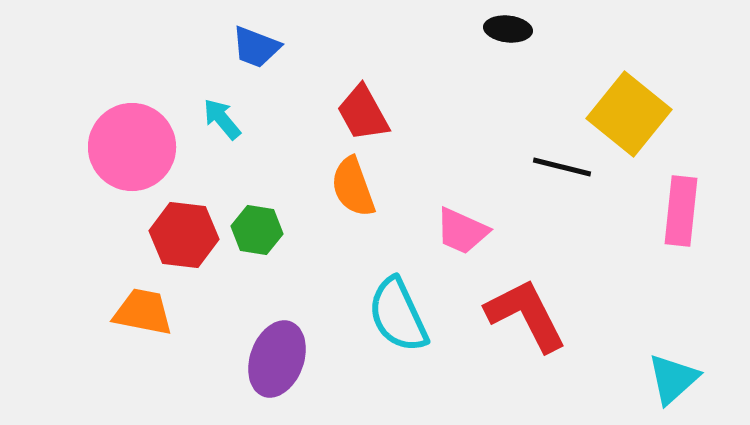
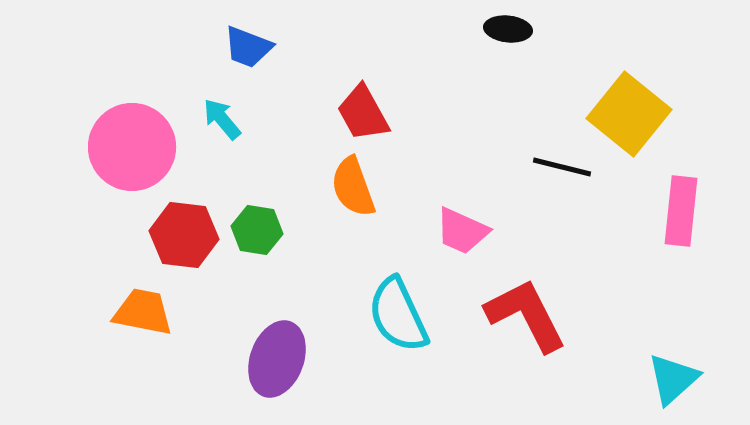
blue trapezoid: moved 8 px left
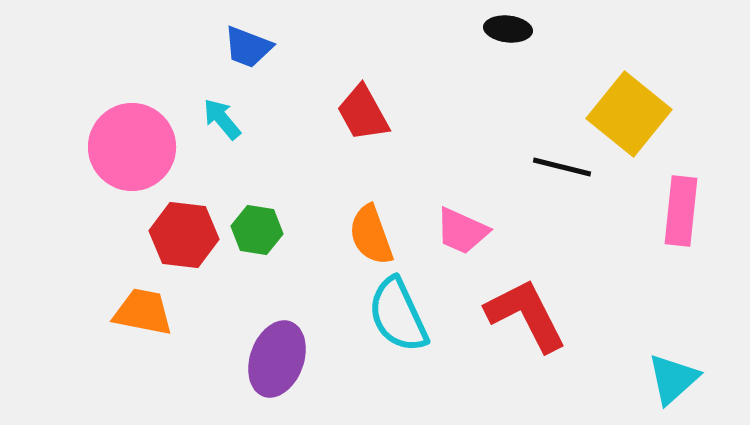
orange semicircle: moved 18 px right, 48 px down
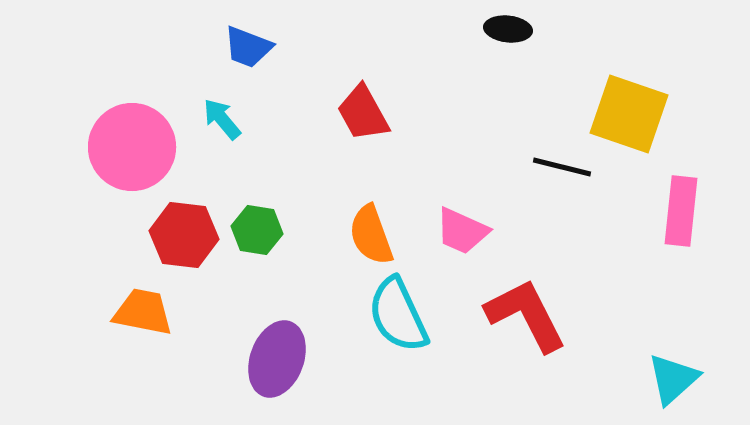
yellow square: rotated 20 degrees counterclockwise
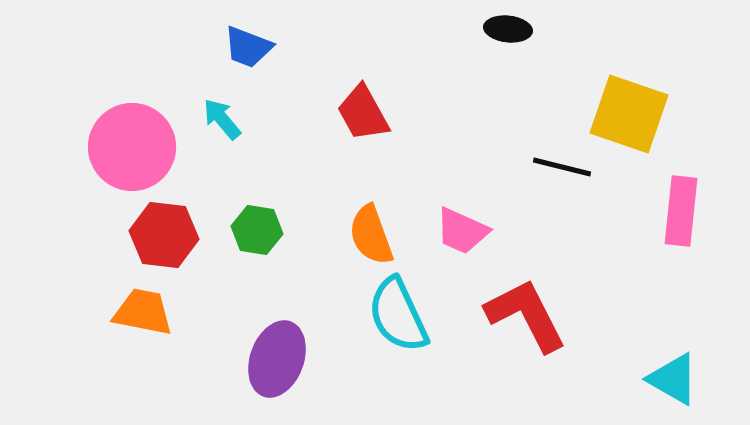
red hexagon: moved 20 px left
cyan triangle: rotated 48 degrees counterclockwise
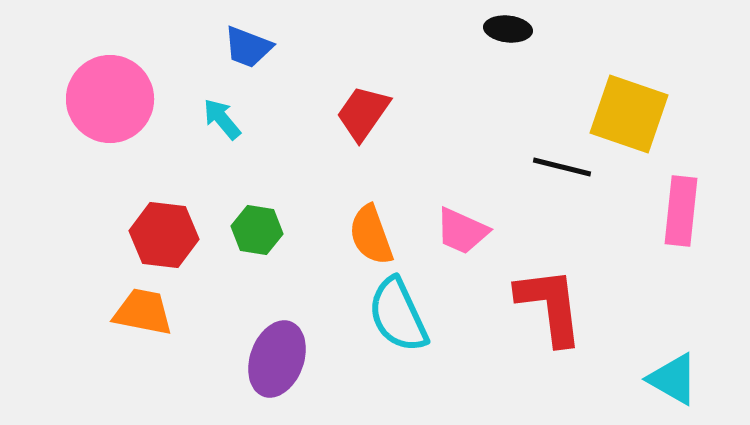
red trapezoid: rotated 64 degrees clockwise
pink circle: moved 22 px left, 48 px up
red L-shape: moved 24 px right, 9 px up; rotated 20 degrees clockwise
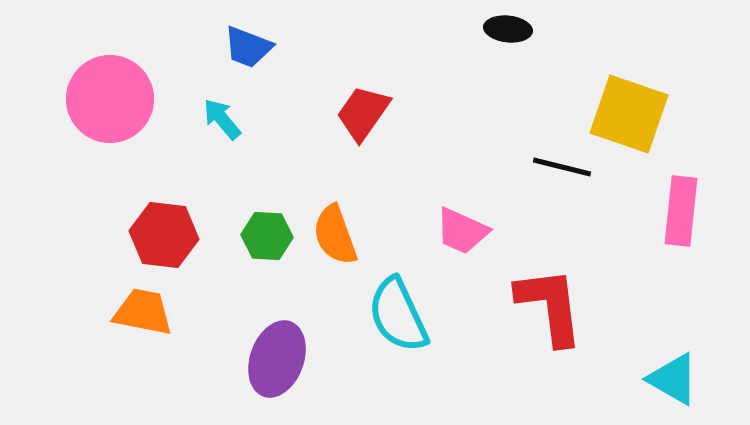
green hexagon: moved 10 px right, 6 px down; rotated 6 degrees counterclockwise
orange semicircle: moved 36 px left
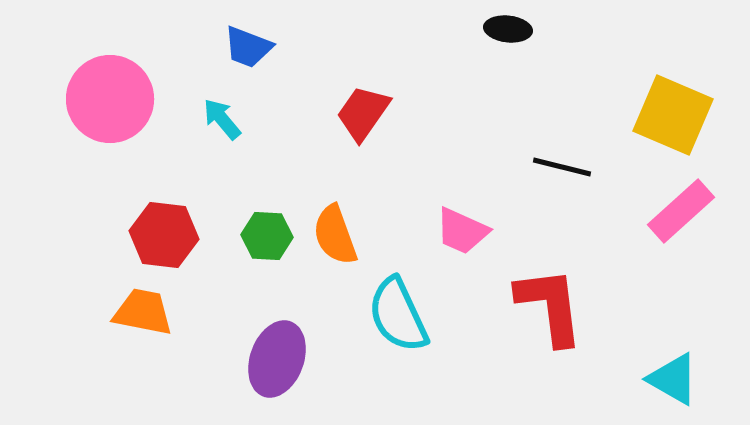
yellow square: moved 44 px right, 1 px down; rotated 4 degrees clockwise
pink rectangle: rotated 42 degrees clockwise
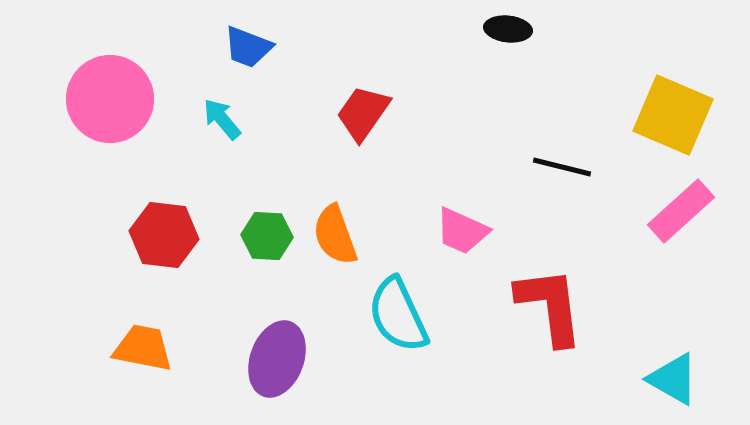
orange trapezoid: moved 36 px down
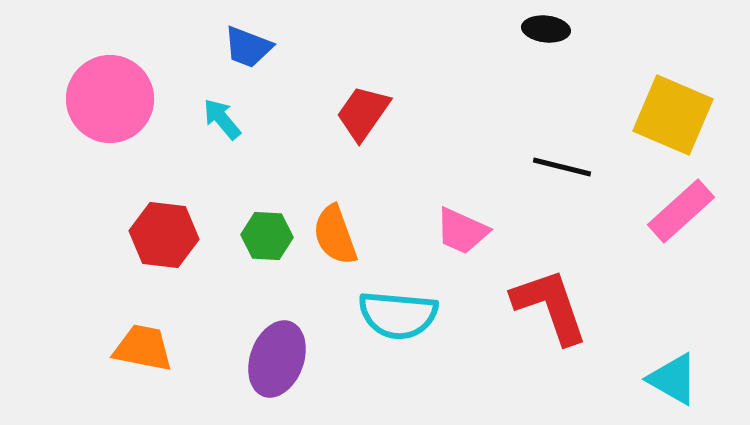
black ellipse: moved 38 px right
red L-shape: rotated 12 degrees counterclockwise
cyan semicircle: rotated 60 degrees counterclockwise
